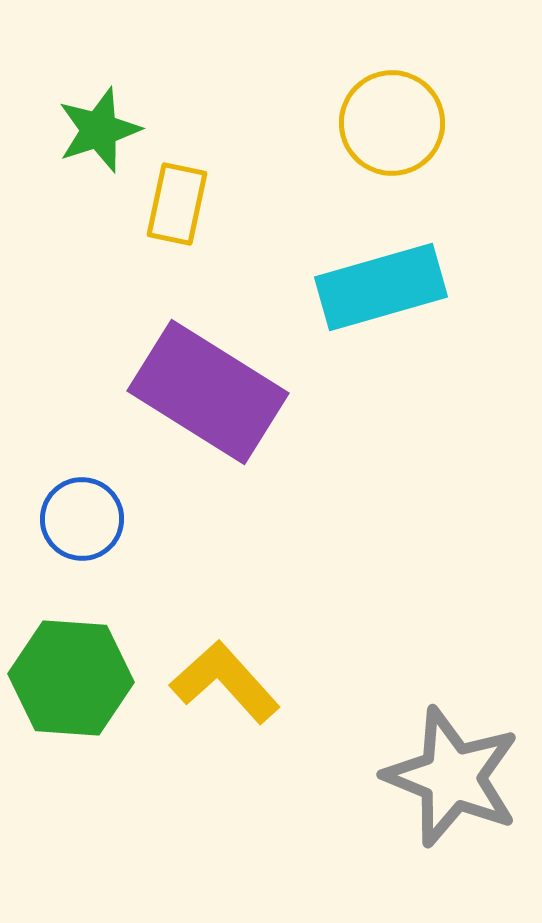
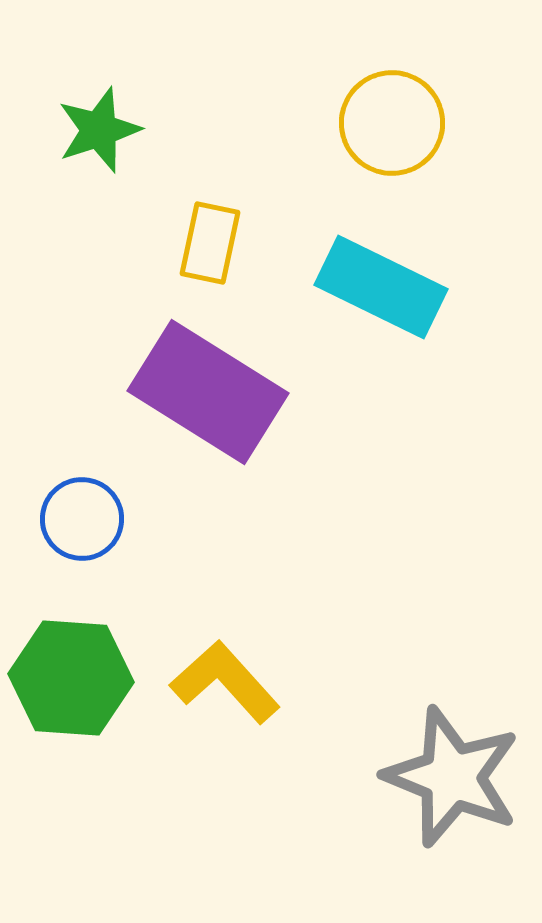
yellow rectangle: moved 33 px right, 39 px down
cyan rectangle: rotated 42 degrees clockwise
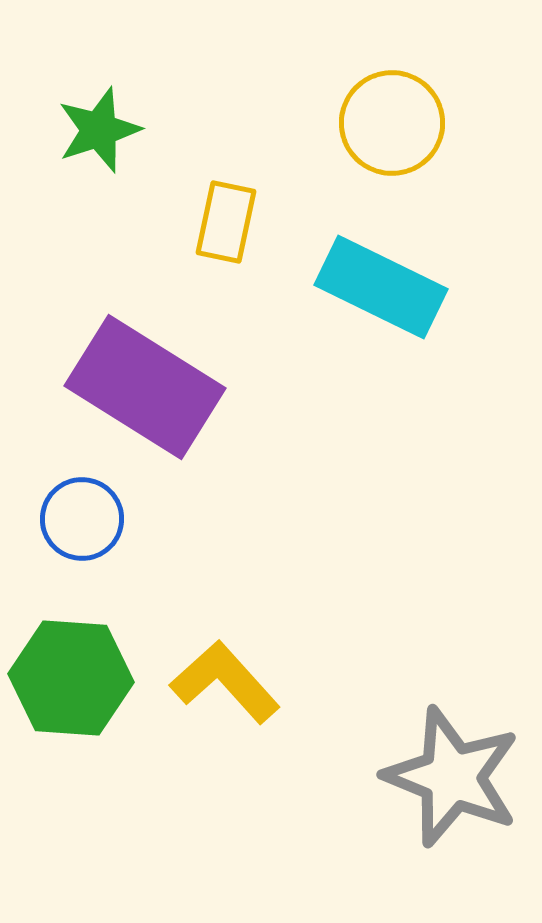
yellow rectangle: moved 16 px right, 21 px up
purple rectangle: moved 63 px left, 5 px up
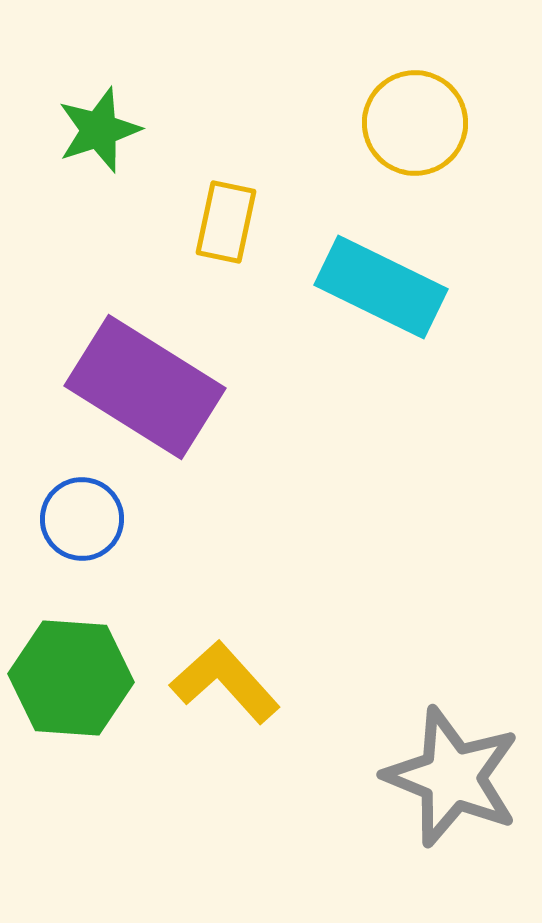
yellow circle: moved 23 px right
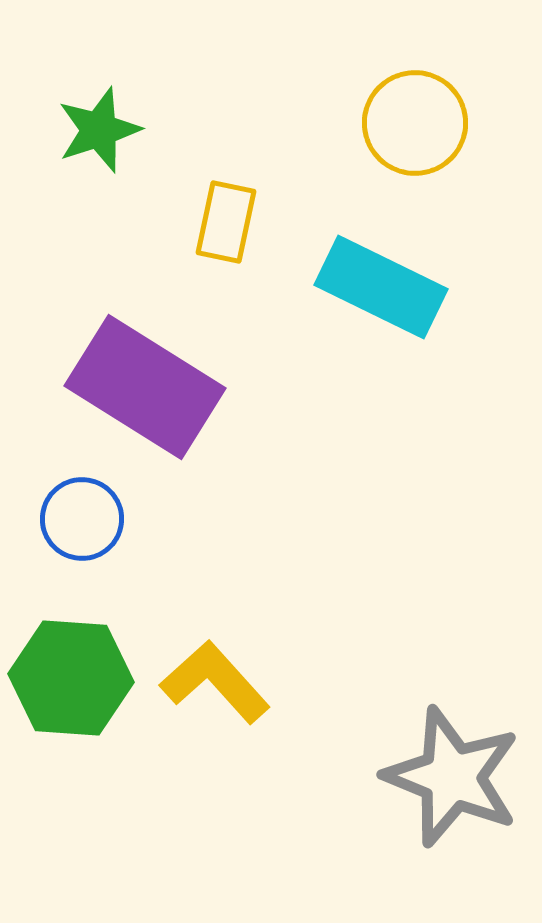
yellow L-shape: moved 10 px left
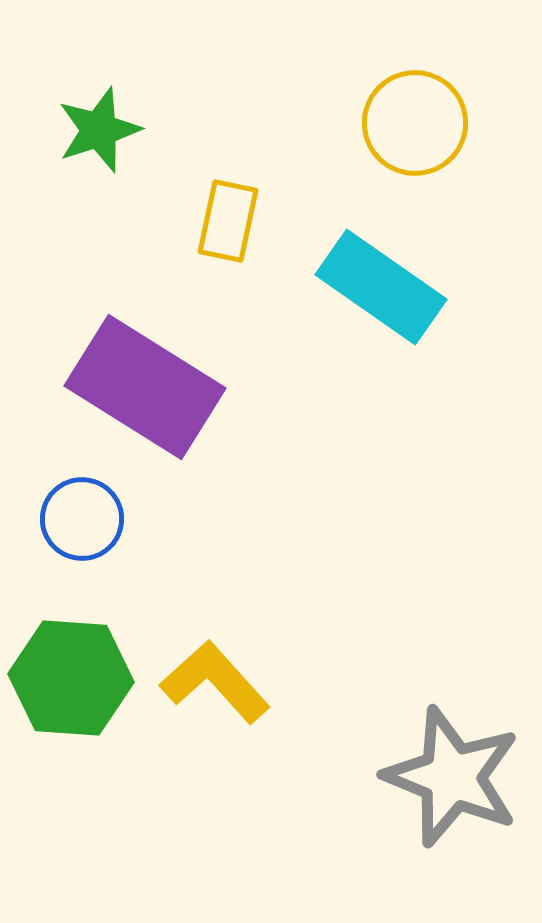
yellow rectangle: moved 2 px right, 1 px up
cyan rectangle: rotated 9 degrees clockwise
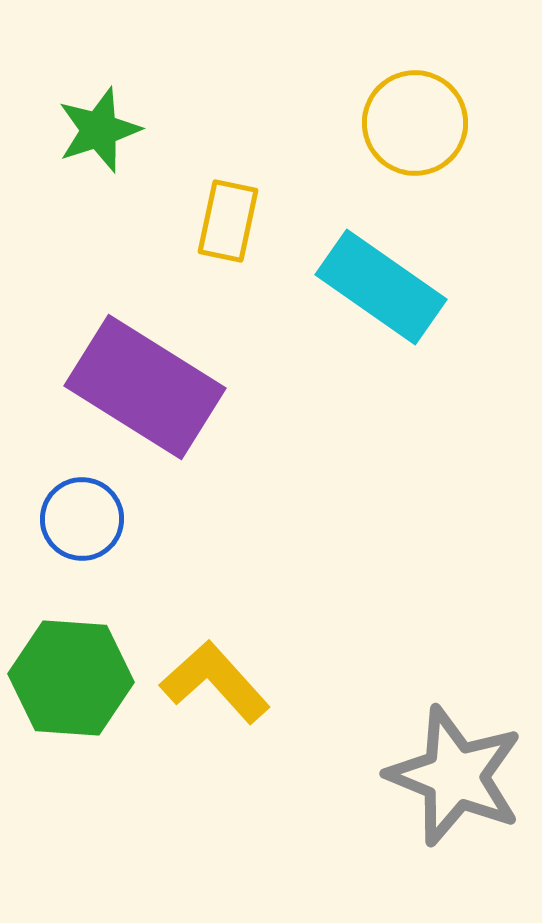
gray star: moved 3 px right, 1 px up
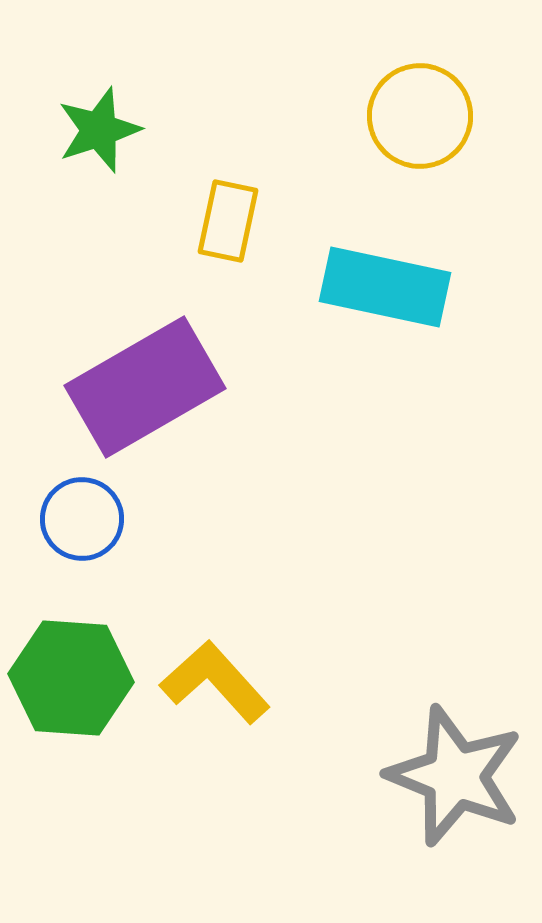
yellow circle: moved 5 px right, 7 px up
cyan rectangle: moved 4 px right; rotated 23 degrees counterclockwise
purple rectangle: rotated 62 degrees counterclockwise
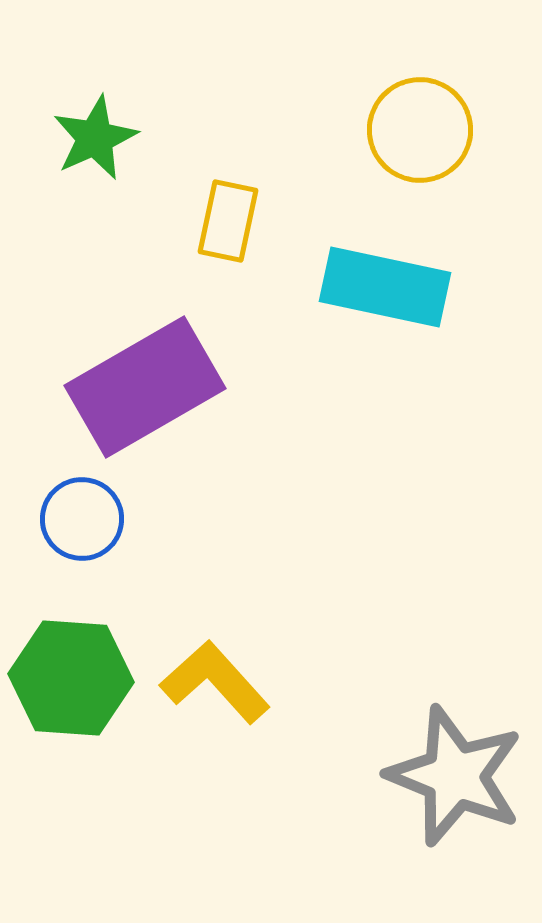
yellow circle: moved 14 px down
green star: moved 4 px left, 8 px down; rotated 6 degrees counterclockwise
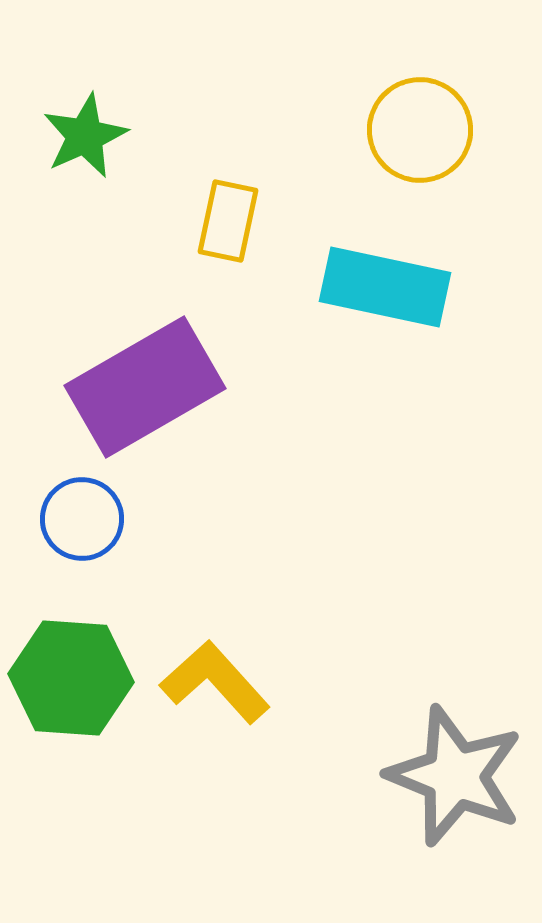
green star: moved 10 px left, 2 px up
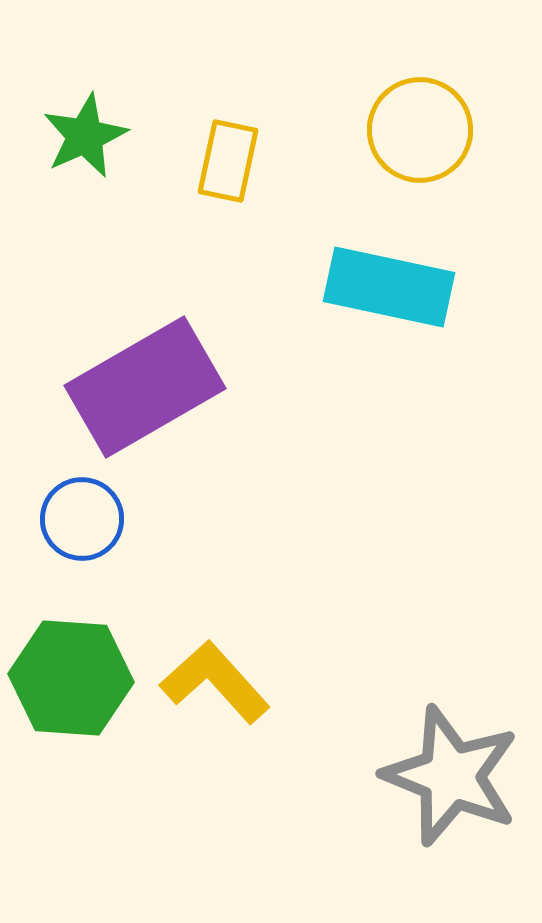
yellow rectangle: moved 60 px up
cyan rectangle: moved 4 px right
gray star: moved 4 px left
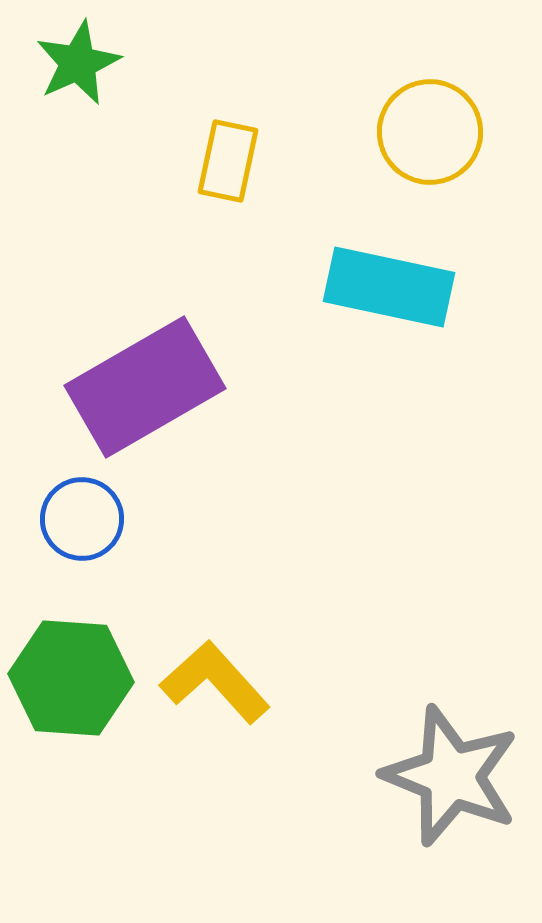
yellow circle: moved 10 px right, 2 px down
green star: moved 7 px left, 73 px up
